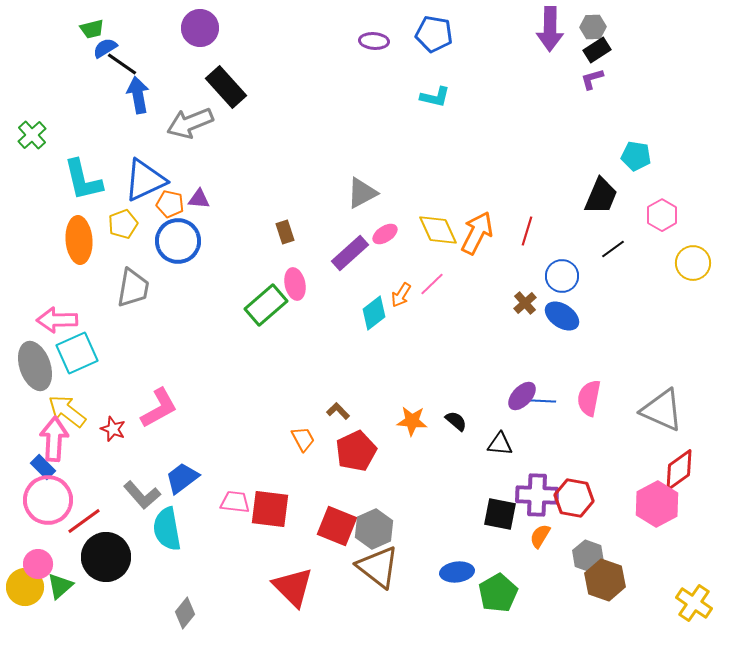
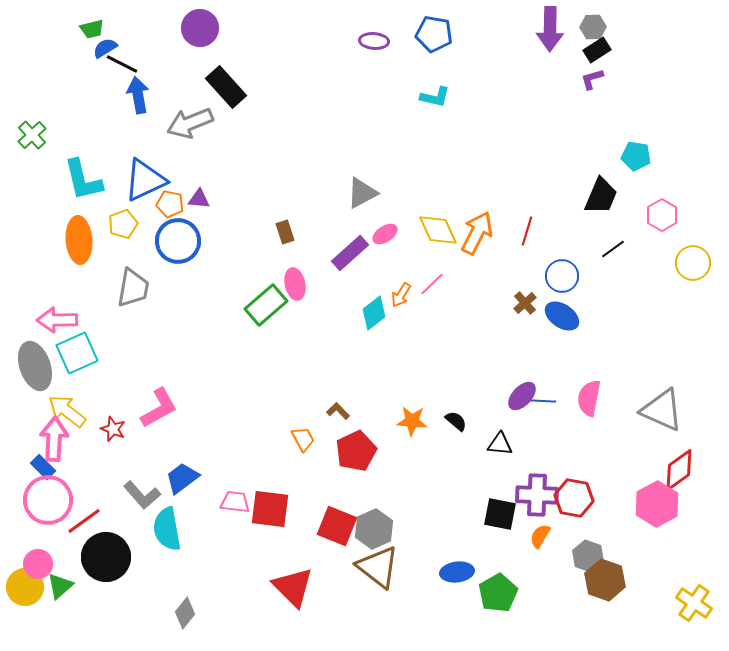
black line at (122, 64): rotated 8 degrees counterclockwise
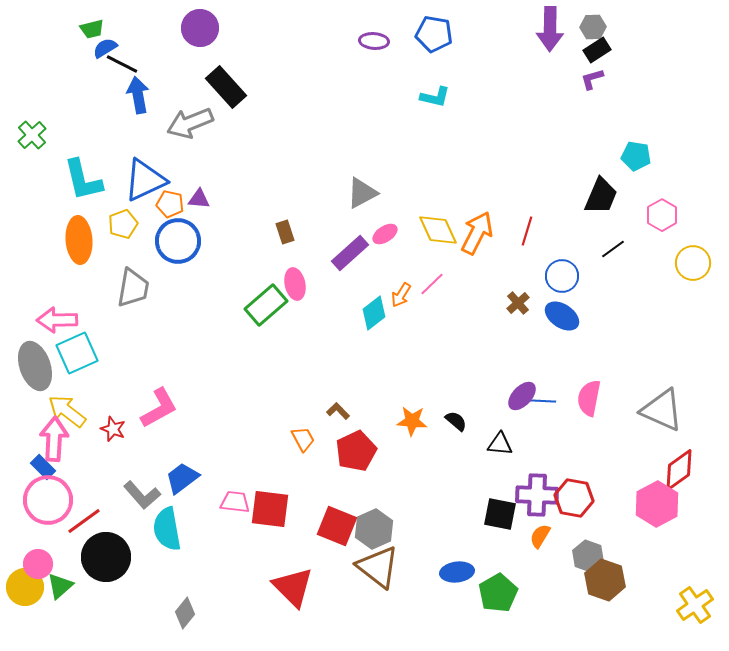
brown cross at (525, 303): moved 7 px left
yellow cross at (694, 603): moved 1 px right, 2 px down; rotated 21 degrees clockwise
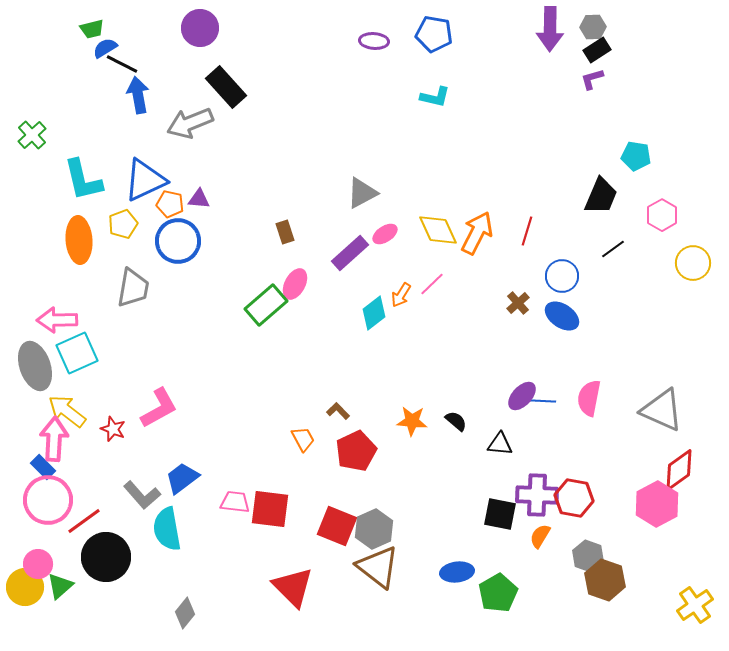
pink ellipse at (295, 284): rotated 40 degrees clockwise
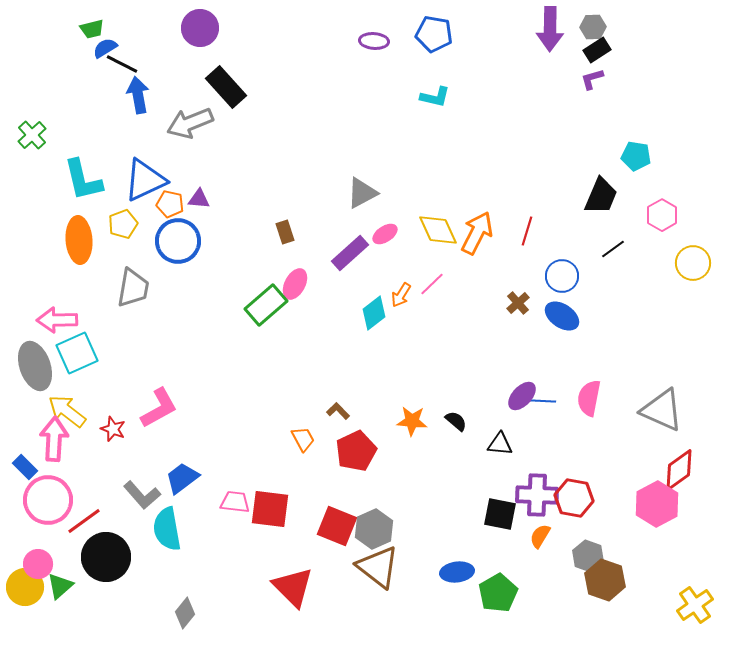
blue rectangle at (43, 467): moved 18 px left
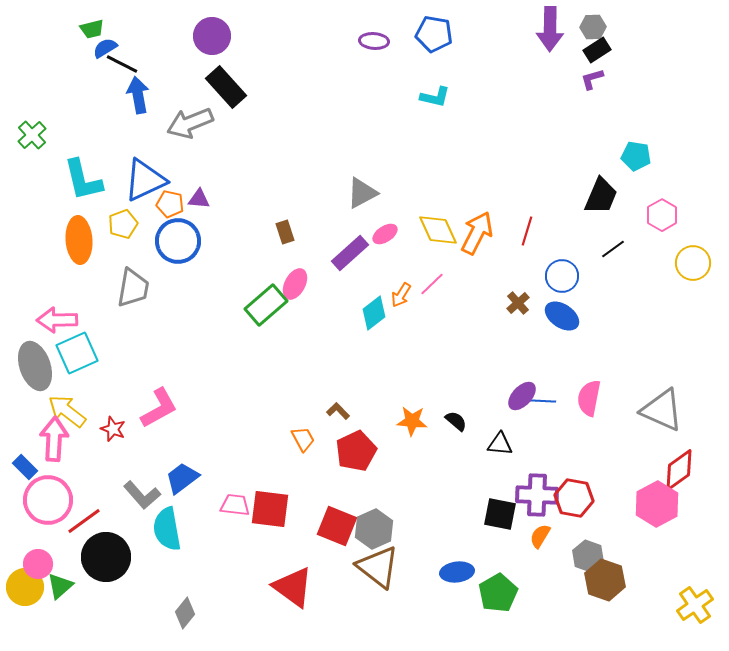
purple circle at (200, 28): moved 12 px right, 8 px down
pink trapezoid at (235, 502): moved 3 px down
red triangle at (293, 587): rotated 9 degrees counterclockwise
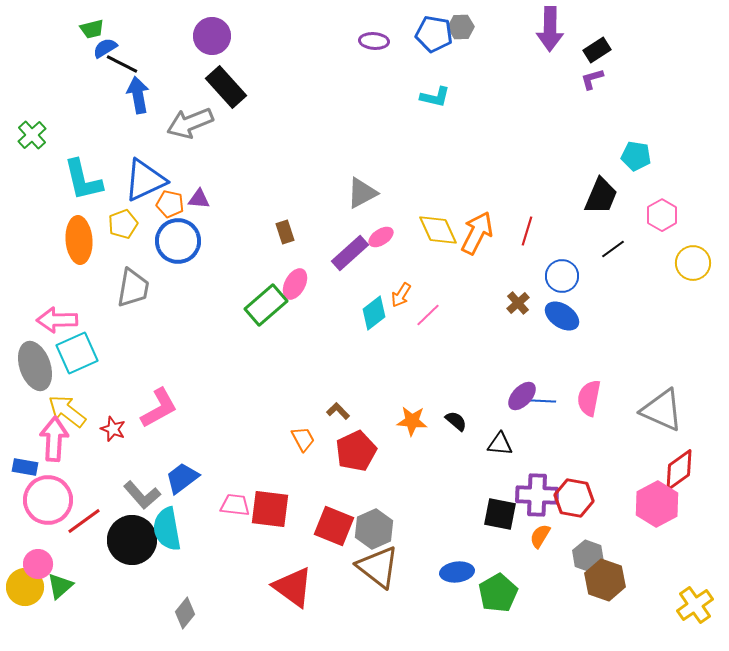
gray hexagon at (593, 27): moved 132 px left
pink ellipse at (385, 234): moved 4 px left, 3 px down
pink line at (432, 284): moved 4 px left, 31 px down
blue rectangle at (25, 467): rotated 35 degrees counterclockwise
red square at (337, 526): moved 3 px left
black circle at (106, 557): moved 26 px right, 17 px up
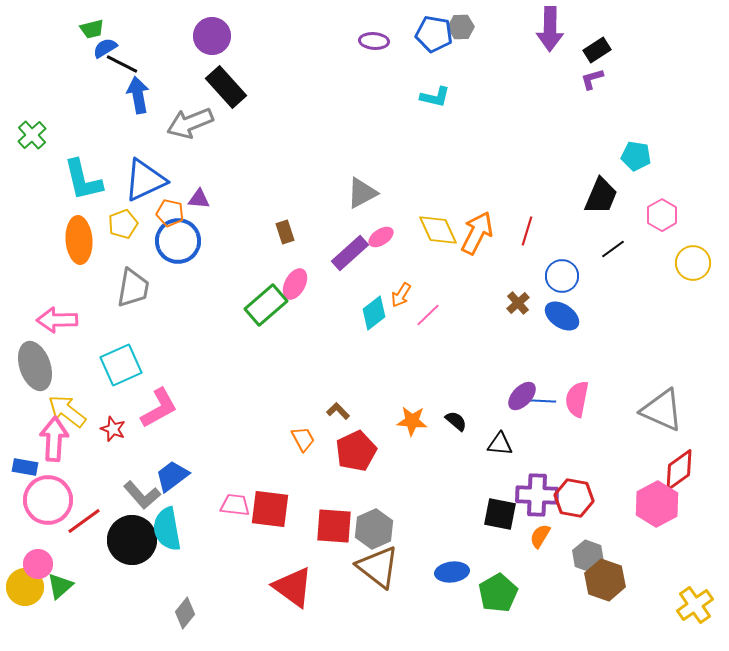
orange pentagon at (170, 204): moved 9 px down
cyan square at (77, 353): moved 44 px right, 12 px down
pink semicircle at (589, 398): moved 12 px left, 1 px down
blue trapezoid at (182, 478): moved 10 px left, 2 px up
red square at (334, 526): rotated 18 degrees counterclockwise
blue ellipse at (457, 572): moved 5 px left
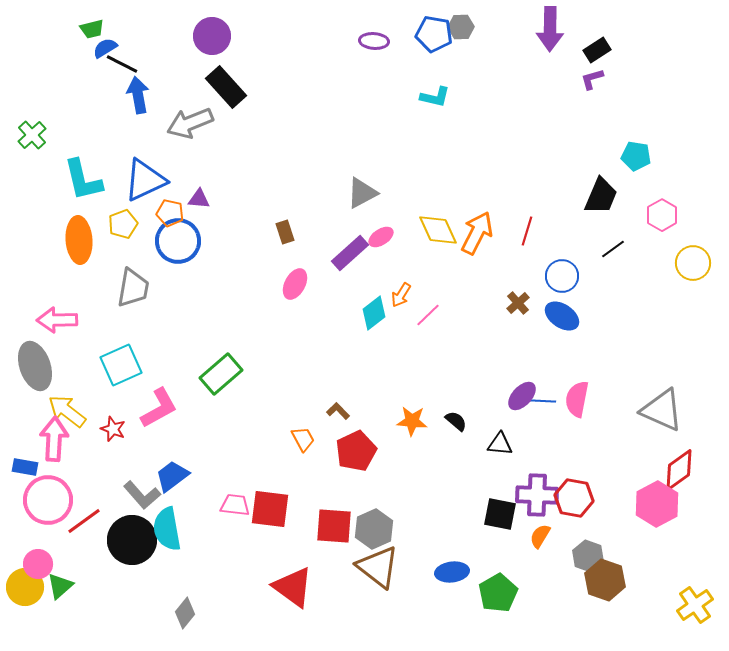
green rectangle at (266, 305): moved 45 px left, 69 px down
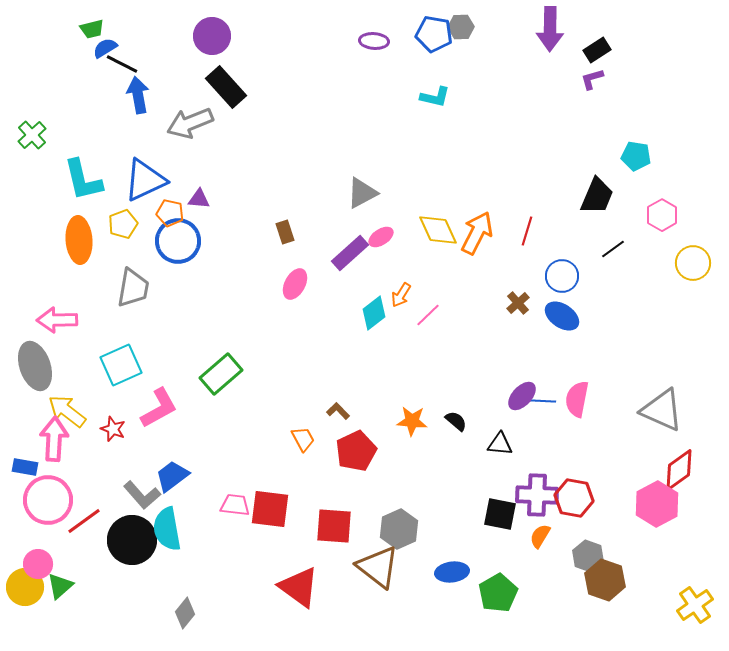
black trapezoid at (601, 196): moved 4 px left
gray hexagon at (374, 529): moved 25 px right
red triangle at (293, 587): moved 6 px right
